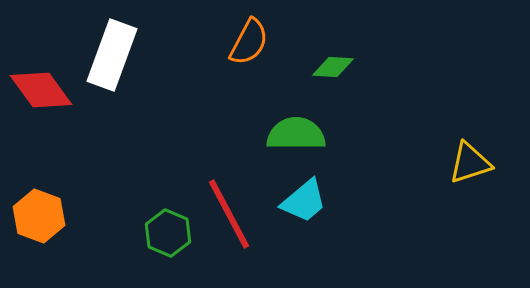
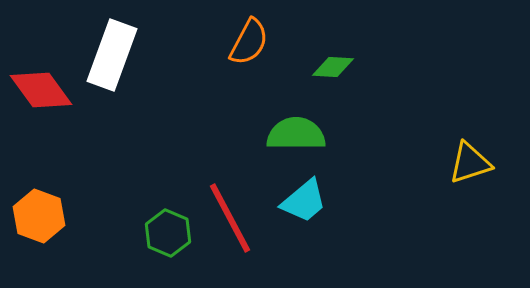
red line: moved 1 px right, 4 px down
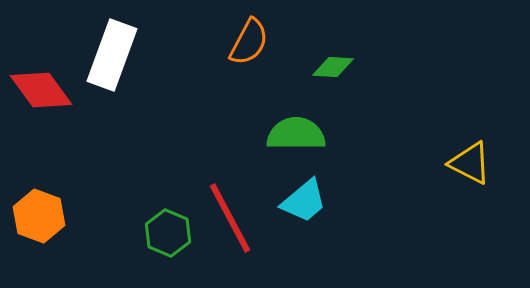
yellow triangle: rotated 45 degrees clockwise
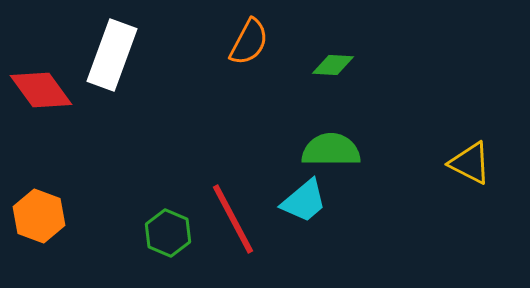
green diamond: moved 2 px up
green semicircle: moved 35 px right, 16 px down
red line: moved 3 px right, 1 px down
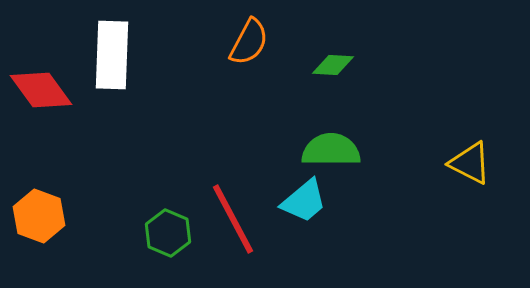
white rectangle: rotated 18 degrees counterclockwise
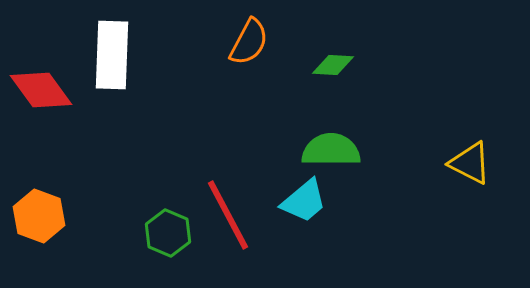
red line: moved 5 px left, 4 px up
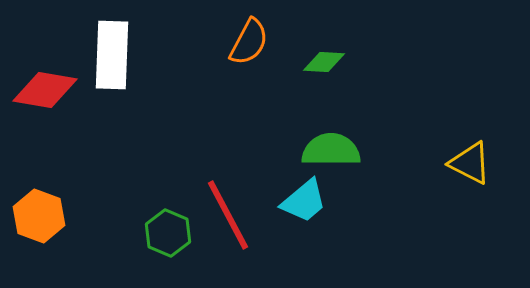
green diamond: moved 9 px left, 3 px up
red diamond: moved 4 px right; rotated 44 degrees counterclockwise
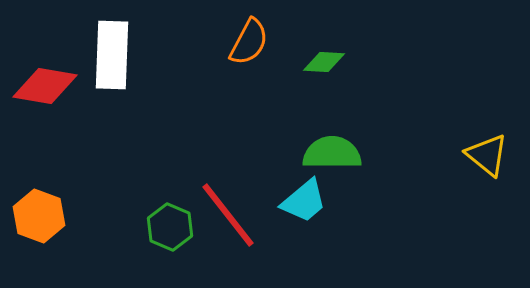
red diamond: moved 4 px up
green semicircle: moved 1 px right, 3 px down
yellow triangle: moved 17 px right, 8 px up; rotated 12 degrees clockwise
red line: rotated 10 degrees counterclockwise
green hexagon: moved 2 px right, 6 px up
